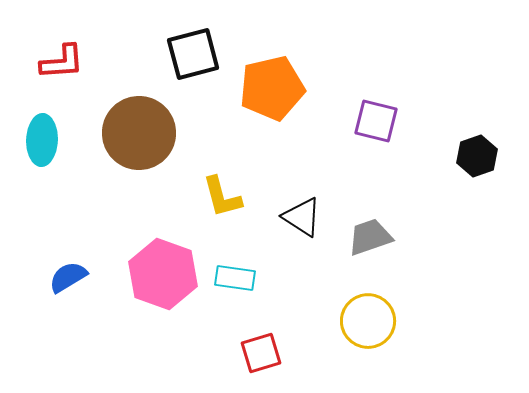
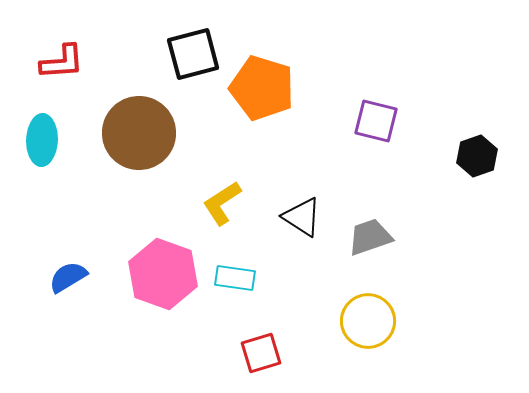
orange pentagon: moved 10 px left; rotated 30 degrees clockwise
yellow L-shape: moved 6 px down; rotated 72 degrees clockwise
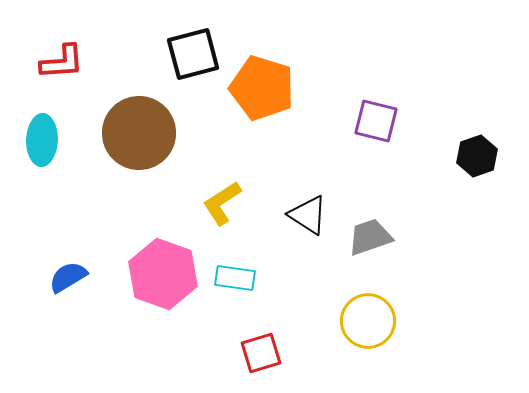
black triangle: moved 6 px right, 2 px up
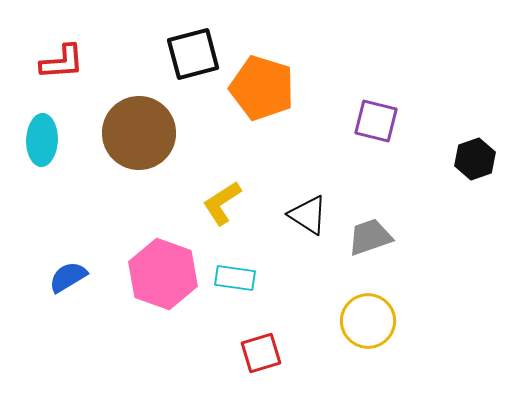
black hexagon: moved 2 px left, 3 px down
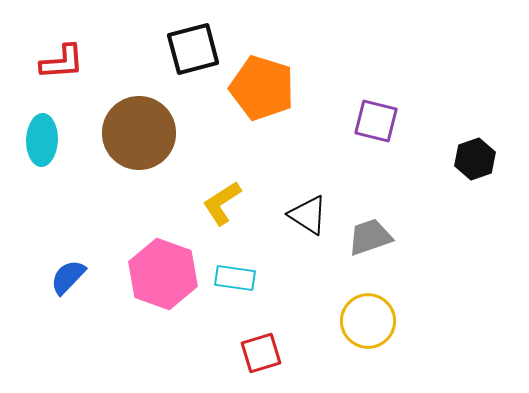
black square: moved 5 px up
blue semicircle: rotated 15 degrees counterclockwise
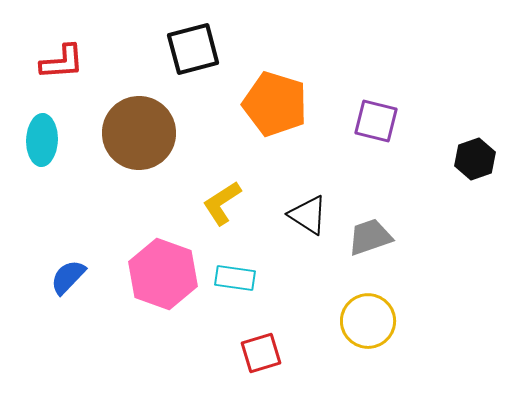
orange pentagon: moved 13 px right, 16 px down
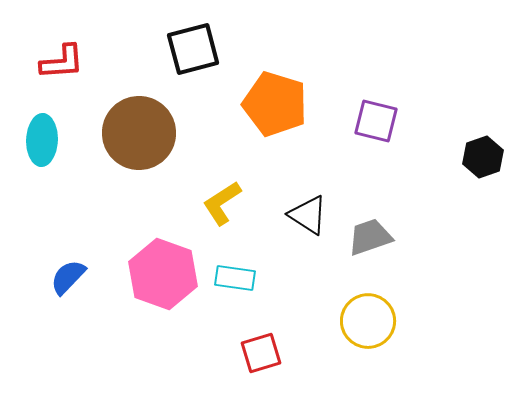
black hexagon: moved 8 px right, 2 px up
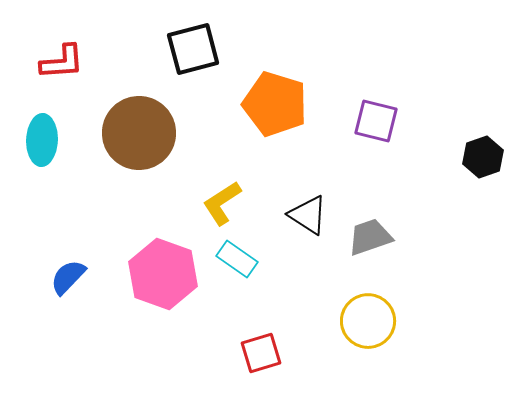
cyan rectangle: moved 2 px right, 19 px up; rotated 27 degrees clockwise
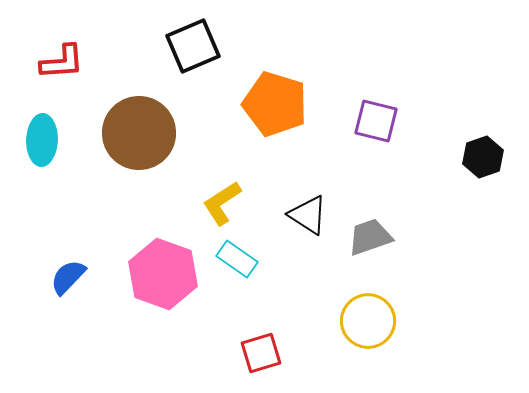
black square: moved 3 px up; rotated 8 degrees counterclockwise
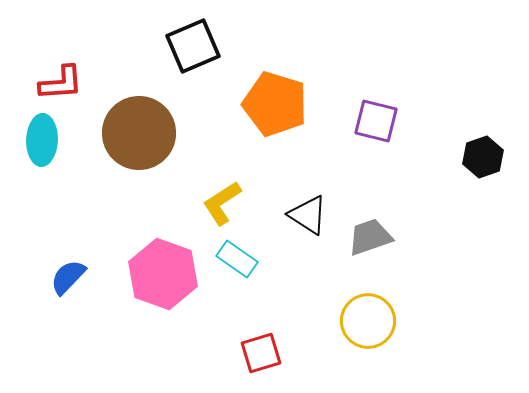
red L-shape: moved 1 px left, 21 px down
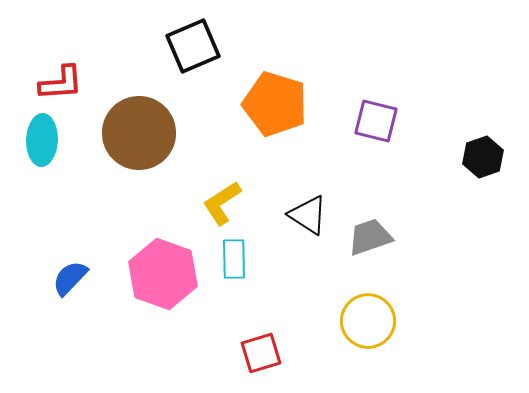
cyan rectangle: moved 3 px left; rotated 54 degrees clockwise
blue semicircle: moved 2 px right, 1 px down
